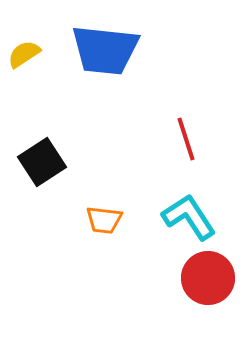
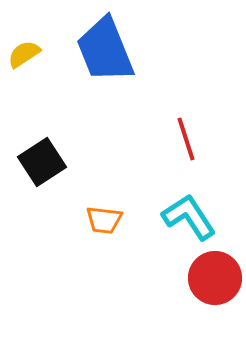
blue trapezoid: rotated 62 degrees clockwise
red circle: moved 7 px right
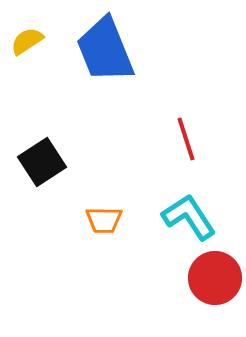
yellow semicircle: moved 3 px right, 13 px up
orange trapezoid: rotated 6 degrees counterclockwise
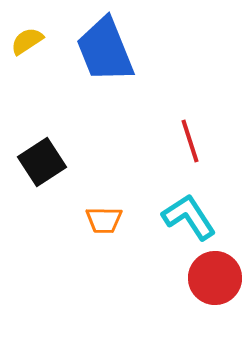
red line: moved 4 px right, 2 px down
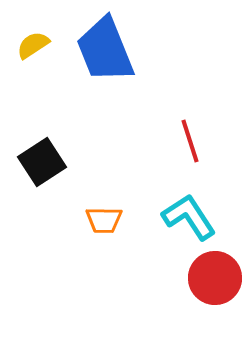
yellow semicircle: moved 6 px right, 4 px down
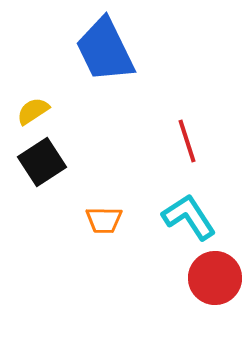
yellow semicircle: moved 66 px down
blue trapezoid: rotated 4 degrees counterclockwise
red line: moved 3 px left
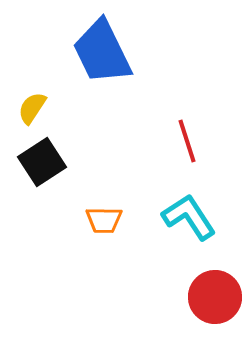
blue trapezoid: moved 3 px left, 2 px down
yellow semicircle: moved 1 px left, 3 px up; rotated 24 degrees counterclockwise
red circle: moved 19 px down
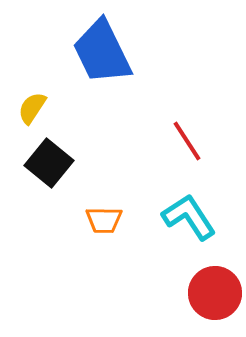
red line: rotated 15 degrees counterclockwise
black square: moved 7 px right, 1 px down; rotated 18 degrees counterclockwise
red circle: moved 4 px up
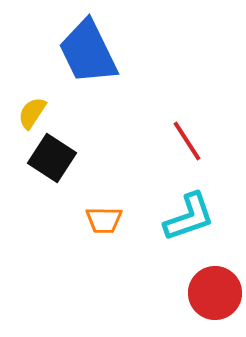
blue trapezoid: moved 14 px left
yellow semicircle: moved 5 px down
black square: moved 3 px right, 5 px up; rotated 6 degrees counterclockwise
cyan L-shape: rotated 104 degrees clockwise
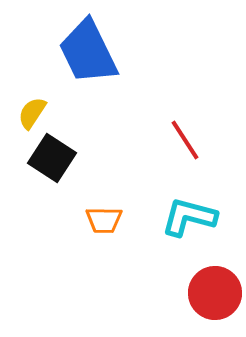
red line: moved 2 px left, 1 px up
cyan L-shape: rotated 146 degrees counterclockwise
